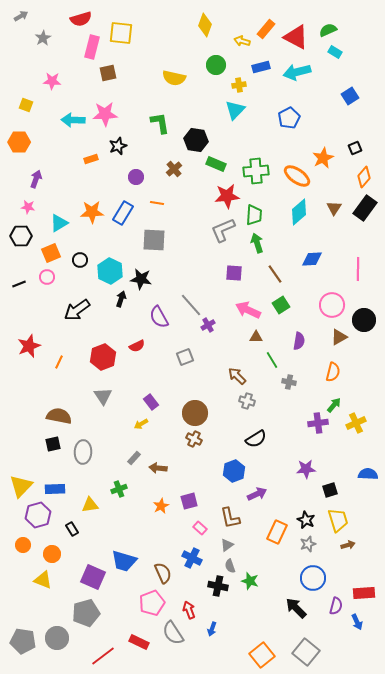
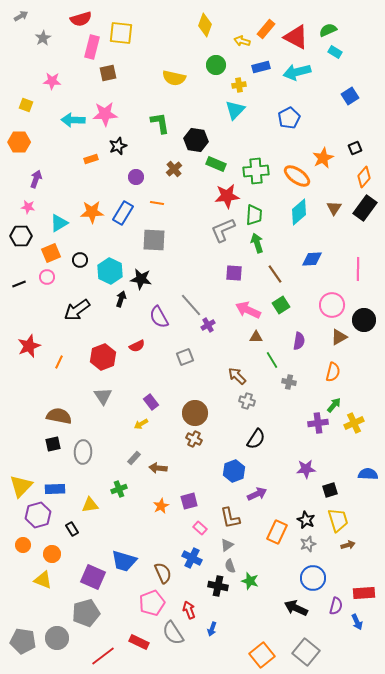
yellow cross at (356, 423): moved 2 px left
black semicircle at (256, 439): rotated 25 degrees counterclockwise
black arrow at (296, 608): rotated 20 degrees counterclockwise
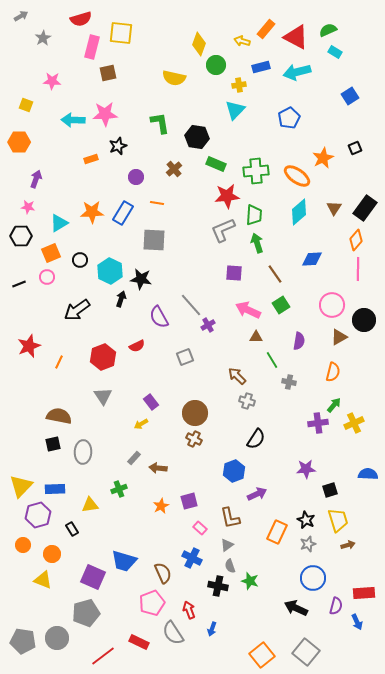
yellow diamond at (205, 25): moved 6 px left, 19 px down
black hexagon at (196, 140): moved 1 px right, 3 px up
orange diamond at (364, 177): moved 8 px left, 63 px down
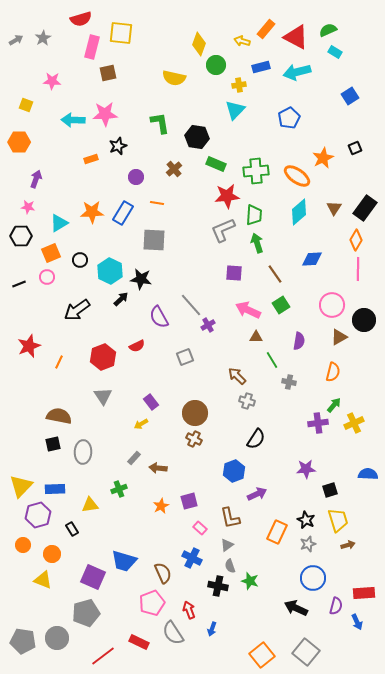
gray arrow at (21, 16): moved 5 px left, 24 px down
orange diamond at (356, 240): rotated 10 degrees counterclockwise
black arrow at (121, 299): rotated 28 degrees clockwise
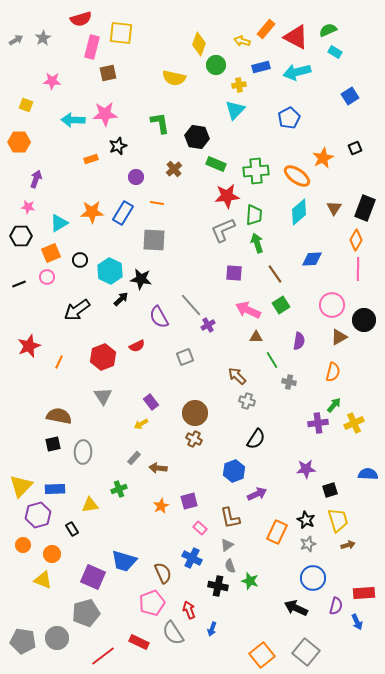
black rectangle at (365, 208): rotated 15 degrees counterclockwise
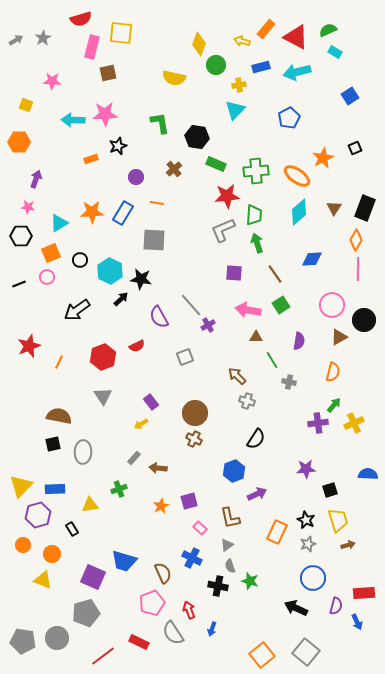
pink arrow at (248, 310): rotated 15 degrees counterclockwise
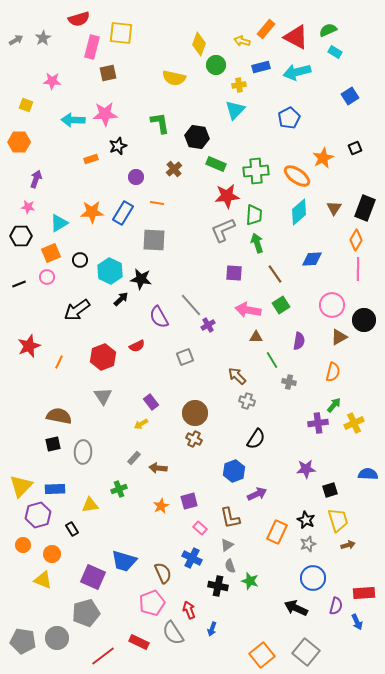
red semicircle at (81, 19): moved 2 px left
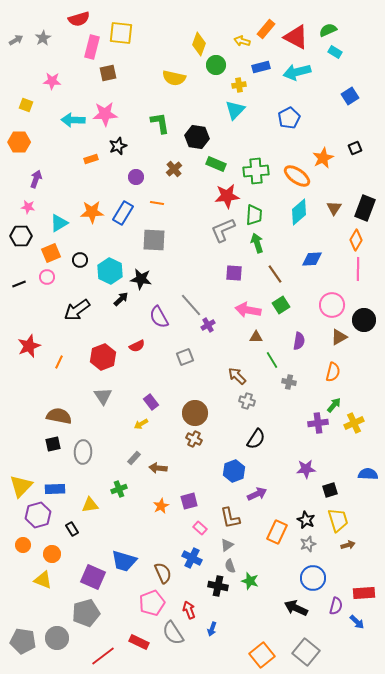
blue arrow at (357, 622): rotated 21 degrees counterclockwise
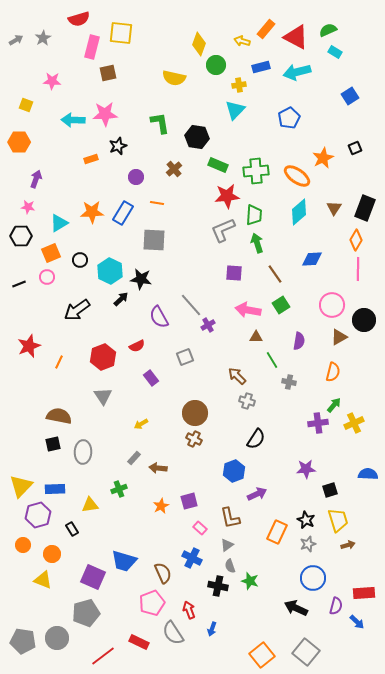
green rectangle at (216, 164): moved 2 px right, 1 px down
purple rectangle at (151, 402): moved 24 px up
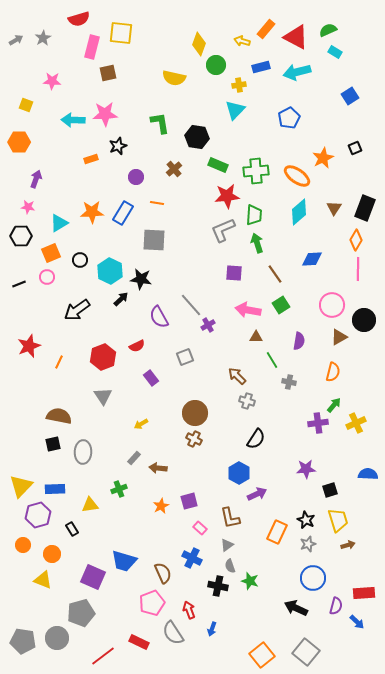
yellow cross at (354, 423): moved 2 px right
blue hexagon at (234, 471): moved 5 px right, 2 px down; rotated 10 degrees counterclockwise
gray pentagon at (86, 613): moved 5 px left
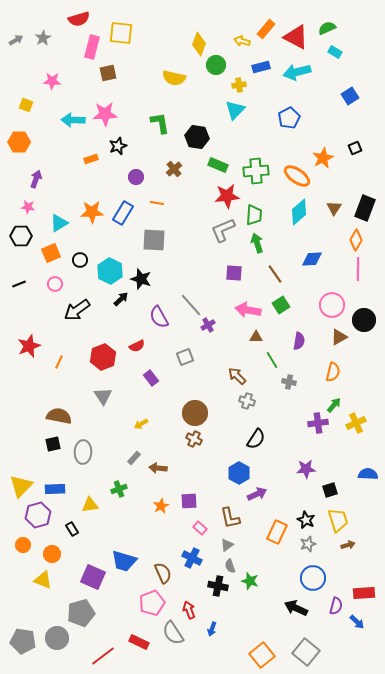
green semicircle at (328, 30): moved 1 px left, 2 px up
pink circle at (47, 277): moved 8 px right, 7 px down
black star at (141, 279): rotated 10 degrees clockwise
purple square at (189, 501): rotated 12 degrees clockwise
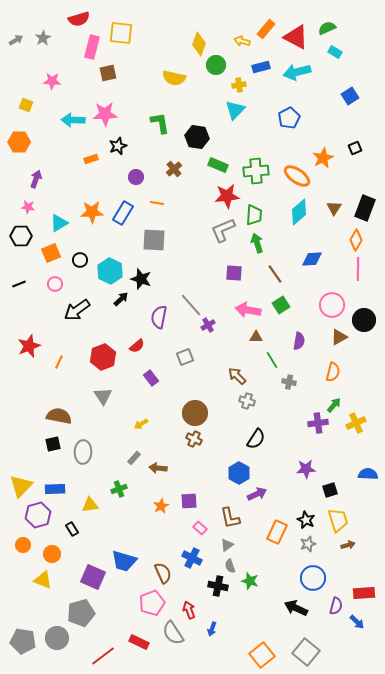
purple semicircle at (159, 317): rotated 40 degrees clockwise
red semicircle at (137, 346): rotated 14 degrees counterclockwise
